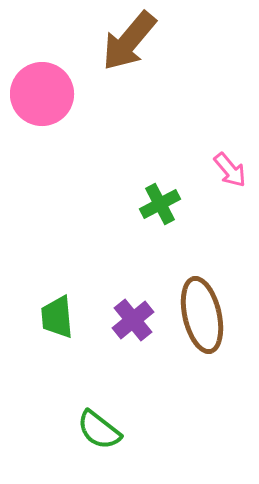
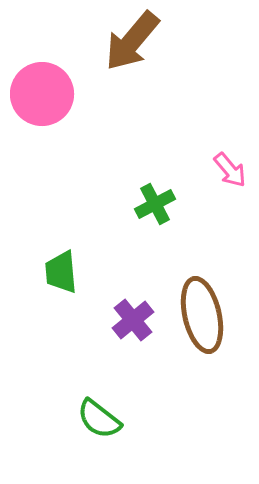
brown arrow: moved 3 px right
green cross: moved 5 px left
green trapezoid: moved 4 px right, 45 px up
green semicircle: moved 11 px up
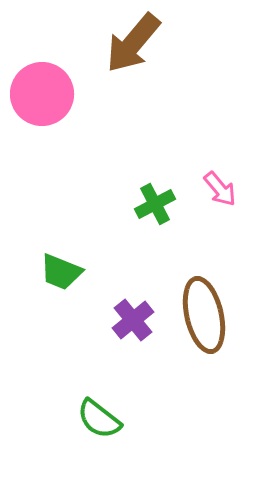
brown arrow: moved 1 px right, 2 px down
pink arrow: moved 10 px left, 19 px down
green trapezoid: rotated 63 degrees counterclockwise
brown ellipse: moved 2 px right
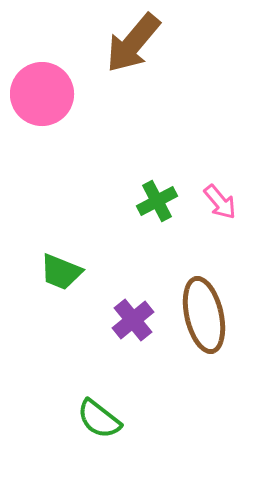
pink arrow: moved 13 px down
green cross: moved 2 px right, 3 px up
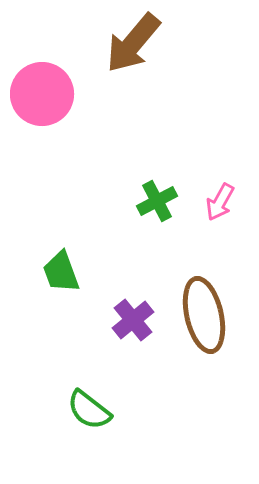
pink arrow: rotated 69 degrees clockwise
green trapezoid: rotated 48 degrees clockwise
green semicircle: moved 10 px left, 9 px up
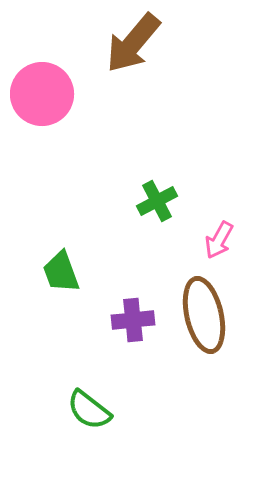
pink arrow: moved 1 px left, 38 px down
purple cross: rotated 33 degrees clockwise
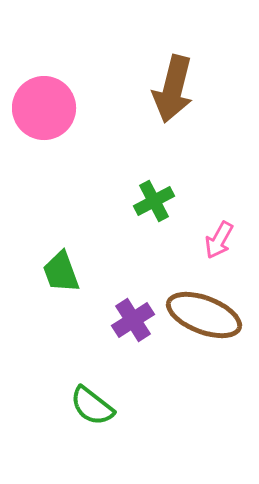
brown arrow: moved 40 px right, 46 px down; rotated 26 degrees counterclockwise
pink circle: moved 2 px right, 14 px down
green cross: moved 3 px left
brown ellipse: rotated 56 degrees counterclockwise
purple cross: rotated 27 degrees counterclockwise
green semicircle: moved 3 px right, 4 px up
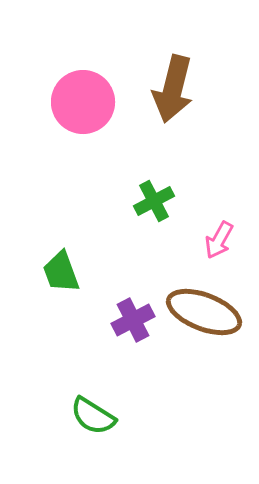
pink circle: moved 39 px right, 6 px up
brown ellipse: moved 3 px up
purple cross: rotated 6 degrees clockwise
green semicircle: moved 1 px right, 10 px down; rotated 6 degrees counterclockwise
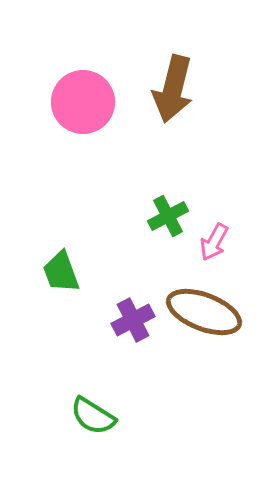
green cross: moved 14 px right, 15 px down
pink arrow: moved 5 px left, 2 px down
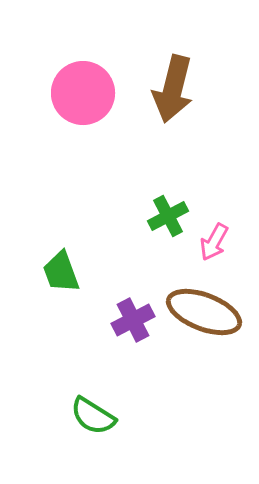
pink circle: moved 9 px up
